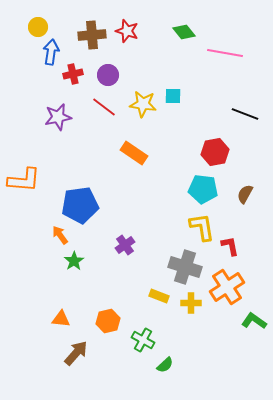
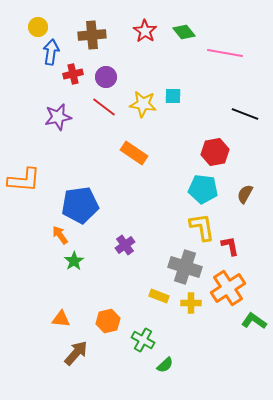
red star: moved 18 px right; rotated 15 degrees clockwise
purple circle: moved 2 px left, 2 px down
orange cross: moved 1 px right, 1 px down
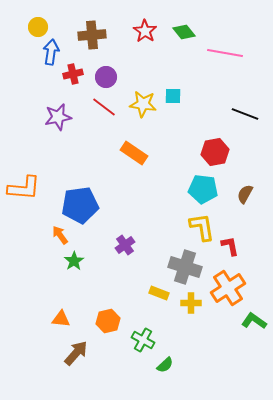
orange L-shape: moved 8 px down
yellow rectangle: moved 3 px up
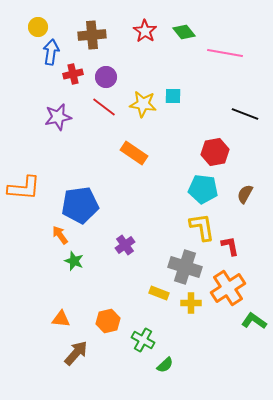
green star: rotated 18 degrees counterclockwise
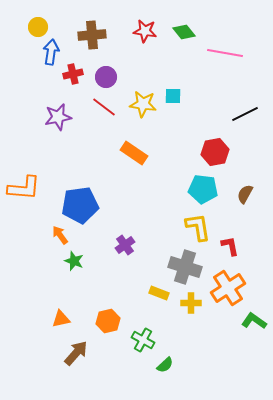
red star: rotated 25 degrees counterclockwise
black line: rotated 48 degrees counterclockwise
yellow L-shape: moved 4 px left
orange triangle: rotated 18 degrees counterclockwise
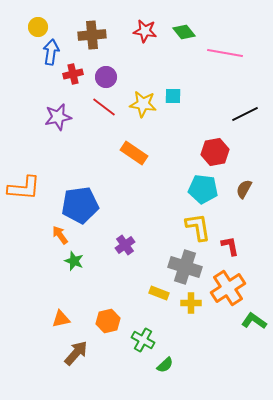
brown semicircle: moved 1 px left, 5 px up
